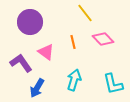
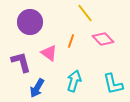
orange line: moved 2 px left, 1 px up; rotated 32 degrees clockwise
pink triangle: moved 3 px right, 1 px down
purple L-shape: moved 1 px up; rotated 20 degrees clockwise
cyan arrow: moved 1 px down
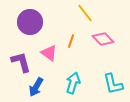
cyan arrow: moved 1 px left, 2 px down
blue arrow: moved 1 px left, 1 px up
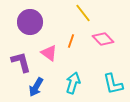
yellow line: moved 2 px left
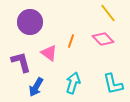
yellow line: moved 25 px right
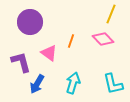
yellow line: moved 3 px right, 1 px down; rotated 60 degrees clockwise
blue arrow: moved 1 px right, 3 px up
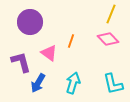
pink diamond: moved 5 px right
blue arrow: moved 1 px right, 1 px up
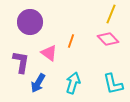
purple L-shape: rotated 25 degrees clockwise
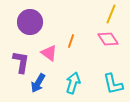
pink diamond: rotated 10 degrees clockwise
